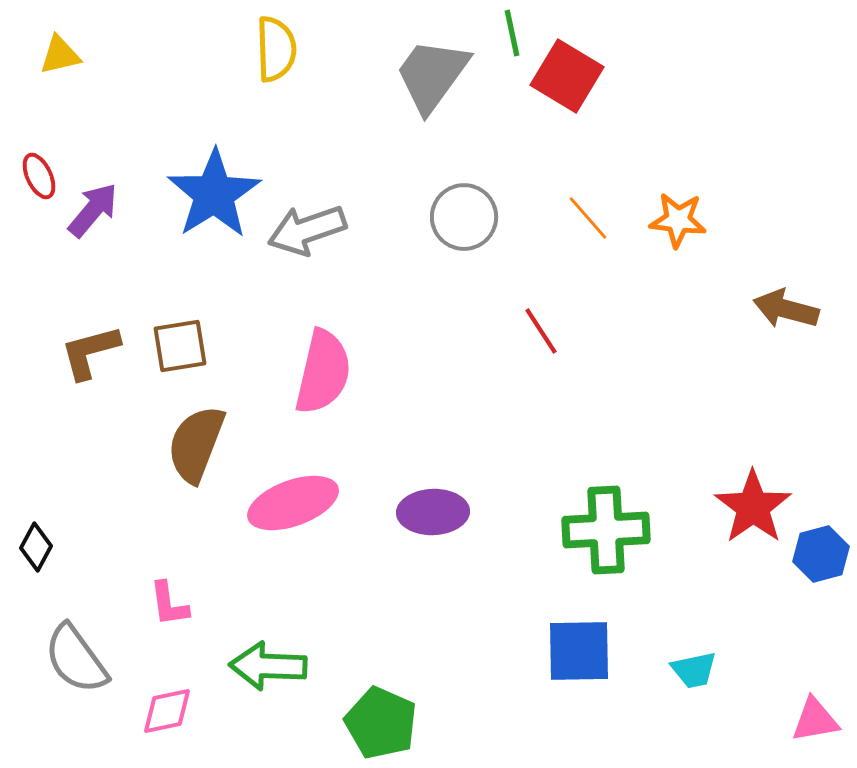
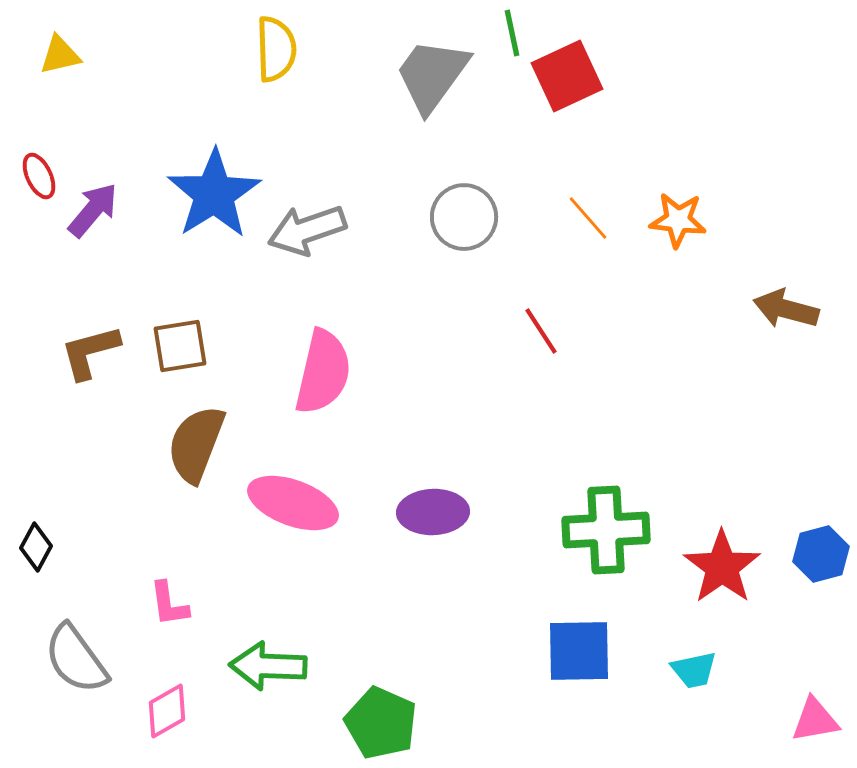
red square: rotated 34 degrees clockwise
pink ellipse: rotated 40 degrees clockwise
red star: moved 31 px left, 60 px down
pink diamond: rotated 18 degrees counterclockwise
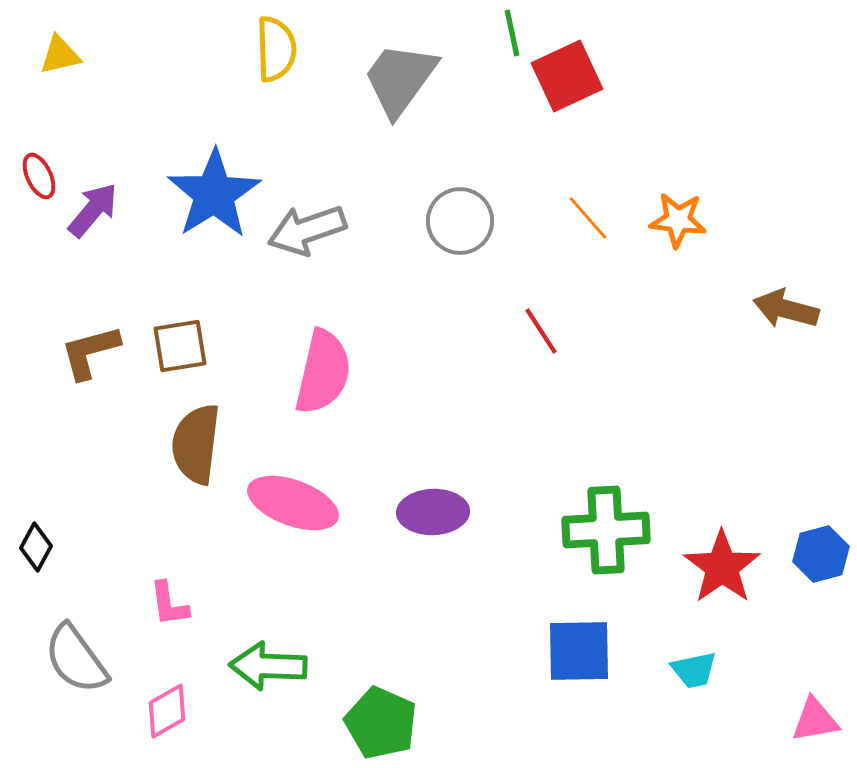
gray trapezoid: moved 32 px left, 4 px down
gray circle: moved 4 px left, 4 px down
brown semicircle: rotated 14 degrees counterclockwise
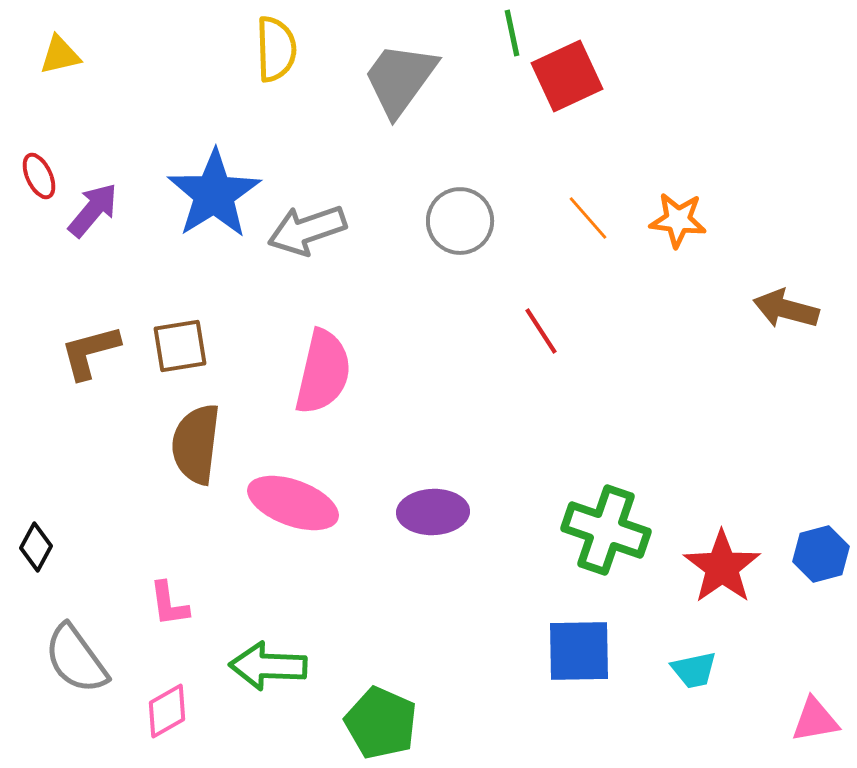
green cross: rotated 22 degrees clockwise
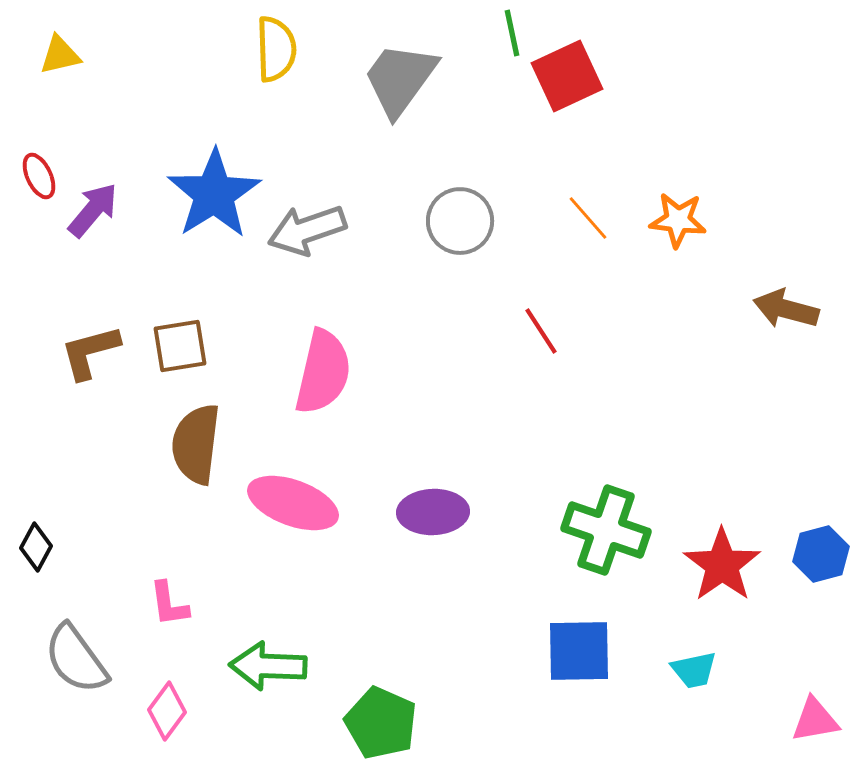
red star: moved 2 px up
pink diamond: rotated 24 degrees counterclockwise
